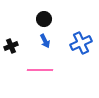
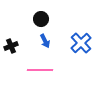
black circle: moved 3 px left
blue cross: rotated 20 degrees counterclockwise
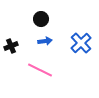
blue arrow: rotated 72 degrees counterclockwise
pink line: rotated 25 degrees clockwise
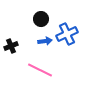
blue cross: moved 14 px left, 9 px up; rotated 20 degrees clockwise
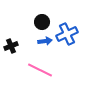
black circle: moved 1 px right, 3 px down
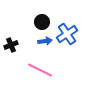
blue cross: rotated 10 degrees counterclockwise
black cross: moved 1 px up
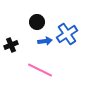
black circle: moved 5 px left
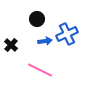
black circle: moved 3 px up
blue cross: rotated 10 degrees clockwise
black cross: rotated 24 degrees counterclockwise
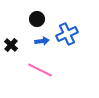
blue arrow: moved 3 px left
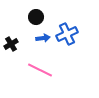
black circle: moved 1 px left, 2 px up
blue arrow: moved 1 px right, 3 px up
black cross: moved 1 px up; rotated 16 degrees clockwise
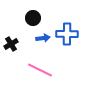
black circle: moved 3 px left, 1 px down
blue cross: rotated 25 degrees clockwise
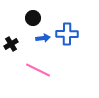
pink line: moved 2 px left
